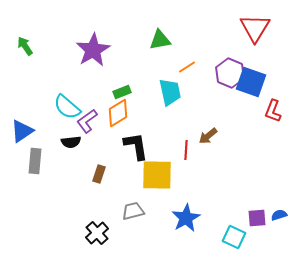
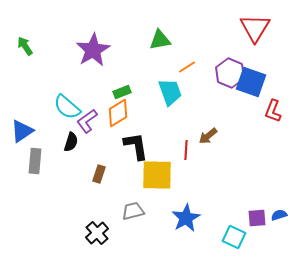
cyan trapezoid: rotated 8 degrees counterclockwise
black semicircle: rotated 66 degrees counterclockwise
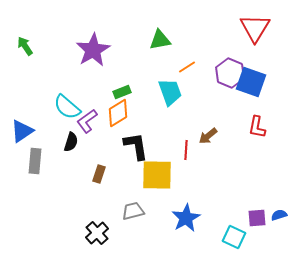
red L-shape: moved 16 px left, 16 px down; rotated 10 degrees counterclockwise
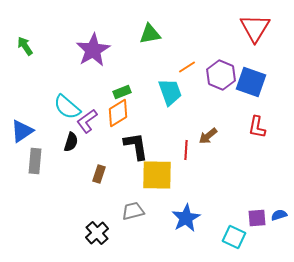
green triangle: moved 10 px left, 6 px up
purple hexagon: moved 9 px left, 2 px down
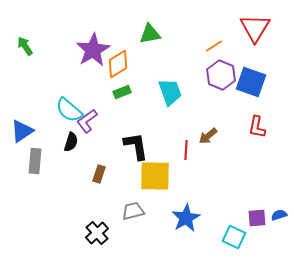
orange line: moved 27 px right, 21 px up
cyan semicircle: moved 2 px right, 3 px down
orange diamond: moved 49 px up
yellow square: moved 2 px left, 1 px down
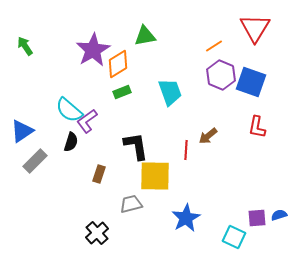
green triangle: moved 5 px left, 2 px down
gray rectangle: rotated 40 degrees clockwise
gray trapezoid: moved 2 px left, 7 px up
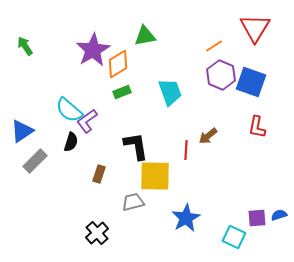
gray trapezoid: moved 2 px right, 2 px up
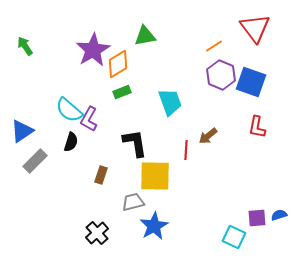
red triangle: rotated 8 degrees counterclockwise
cyan trapezoid: moved 10 px down
purple L-shape: moved 2 px right, 2 px up; rotated 25 degrees counterclockwise
black L-shape: moved 1 px left, 3 px up
brown rectangle: moved 2 px right, 1 px down
blue star: moved 32 px left, 8 px down
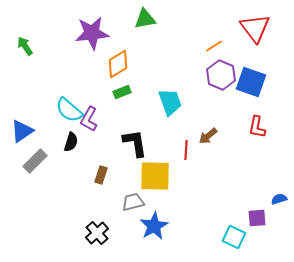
green triangle: moved 17 px up
purple star: moved 1 px left, 17 px up; rotated 24 degrees clockwise
blue semicircle: moved 16 px up
